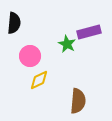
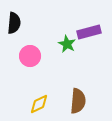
yellow diamond: moved 24 px down
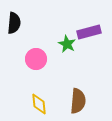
pink circle: moved 6 px right, 3 px down
yellow diamond: rotated 70 degrees counterclockwise
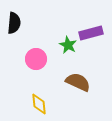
purple rectangle: moved 2 px right, 1 px down
green star: moved 1 px right, 1 px down
brown semicircle: moved 19 px up; rotated 70 degrees counterclockwise
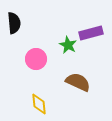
black semicircle: rotated 10 degrees counterclockwise
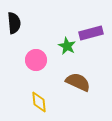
green star: moved 1 px left, 1 px down
pink circle: moved 1 px down
yellow diamond: moved 2 px up
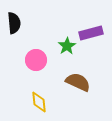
green star: rotated 12 degrees clockwise
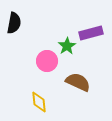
black semicircle: rotated 15 degrees clockwise
pink circle: moved 11 px right, 1 px down
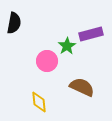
purple rectangle: moved 1 px down
brown semicircle: moved 4 px right, 5 px down
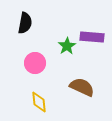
black semicircle: moved 11 px right
purple rectangle: moved 1 px right, 3 px down; rotated 20 degrees clockwise
pink circle: moved 12 px left, 2 px down
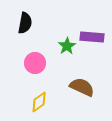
yellow diamond: rotated 60 degrees clockwise
